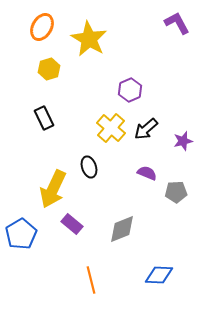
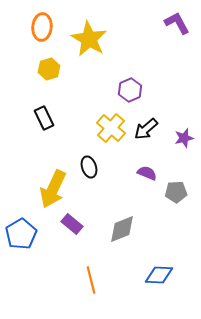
orange ellipse: rotated 24 degrees counterclockwise
purple star: moved 1 px right, 3 px up
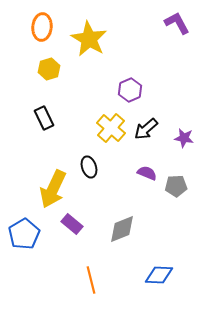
purple star: rotated 24 degrees clockwise
gray pentagon: moved 6 px up
blue pentagon: moved 3 px right
